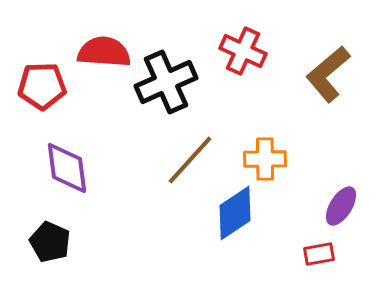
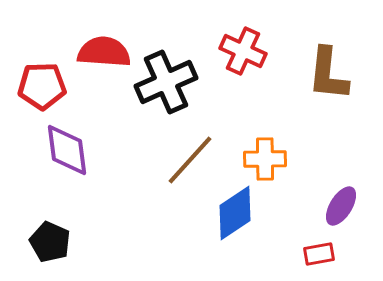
brown L-shape: rotated 44 degrees counterclockwise
purple diamond: moved 18 px up
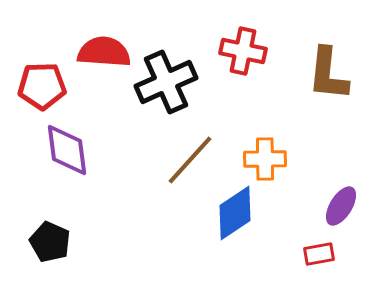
red cross: rotated 12 degrees counterclockwise
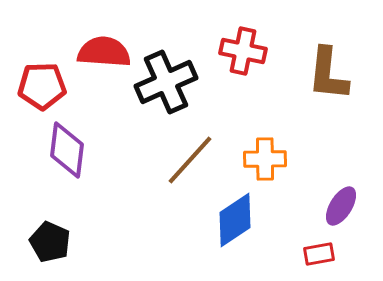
purple diamond: rotated 14 degrees clockwise
blue diamond: moved 7 px down
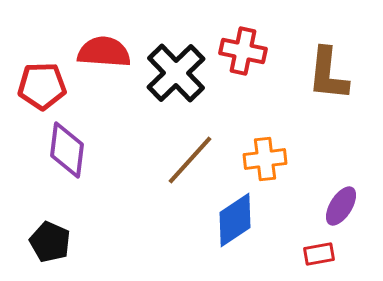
black cross: moved 10 px right, 9 px up; rotated 20 degrees counterclockwise
orange cross: rotated 6 degrees counterclockwise
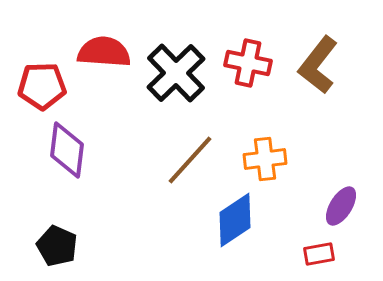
red cross: moved 5 px right, 12 px down
brown L-shape: moved 10 px left, 9 px up; rotated 32 degrees clockwise
black pentagon: moved 7 px right, 4 px down
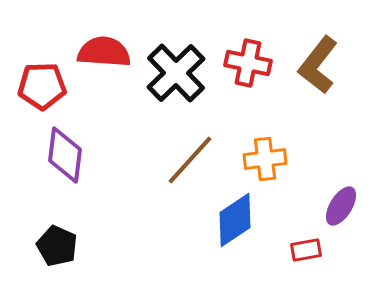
purple diamond: moved 2 px left, 5 px down
red rectangle: moved 13 px left, 4 px up
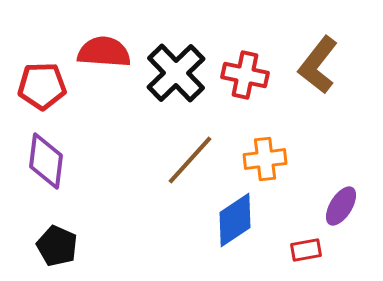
red cross: moved 3 px left, 12 px down
purple diamond: moved 19 px left, 6 px down
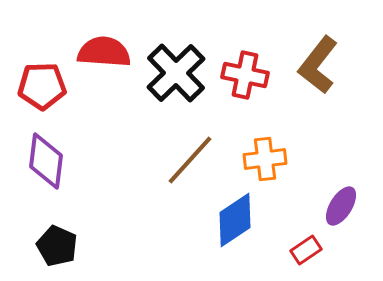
red rectangle: rotated 24 degrees counterclockwise
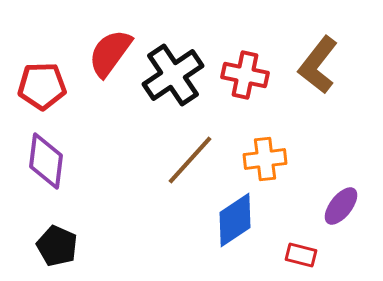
red semicircle: moved 6 px right, 1 px down; rotated 58 degrees counterclockwise
black cross: moved 3 px left, 2 px down; rotated 10 degrees clockwise
purple ellipse: rotated 6 degrees clockwise
red rectangle: moved 5 px left, 5 px down; rotated 48 degrees clockwise
